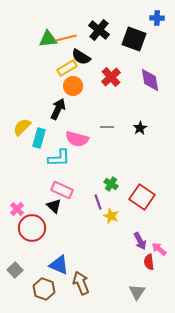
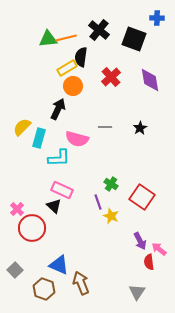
black semicircle: rotated 66 degrees clockwise
gray line: moved 2 px left
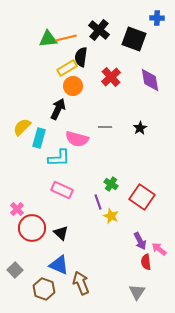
black triangle: moved 7 px right, 27 px down
red semicircle: moved 3 px left
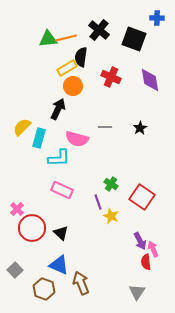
red cross: rotated 24 degrees counterclockwise
pink arrow: moved 6 px left; rotated 28 degrees clockwise
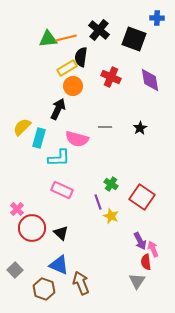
gray triangle: moved 11 px up
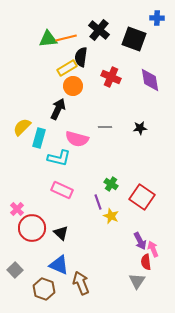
black star: rotated 24 degrees clockwise
cyan L-shape: rotated 15 degrees clockwise
